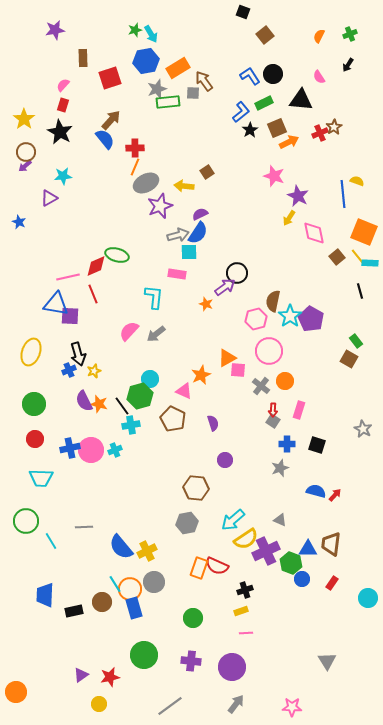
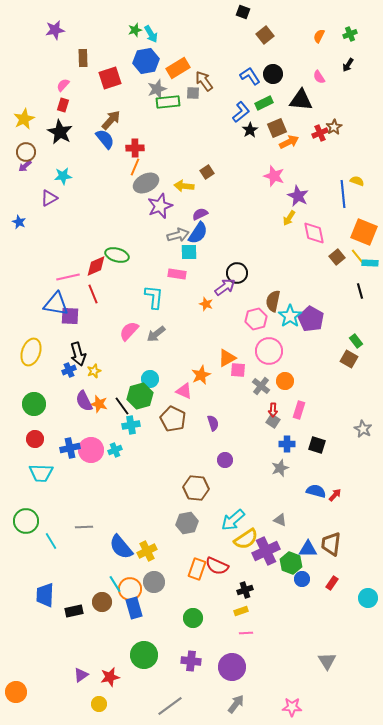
yellow star at (24, 119): rotated 10 degrees clockwise
cyan trapezoid at (41, 478): moved 5 px up
orange rectangle at (199, 568): moved 2 px left, 1 px down
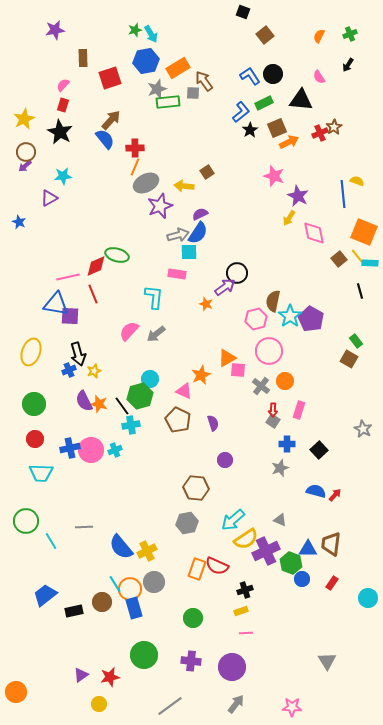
brown square at (337, 257): moved 2 px right, 2 px down
brown pentagon at (173, 419): moved 5 px right, 1 px down
black square at (317, 445): moved 2 px right, 5 px down; rotated 30 degrees clockwise
blue trapezoid at (45, 595): rotated 50 degrees clockwise
